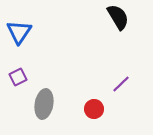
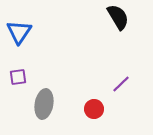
purple square: rotated 18 degrees clockwise
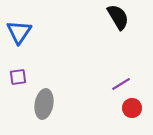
purple line: rotated 12 degrees clockwise
red circle: moved 38 px right, 1 px up
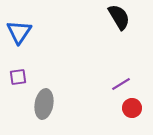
black semicircle: moved 1 px right
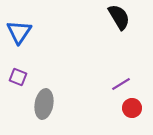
purple square: rotated 30 degrees clockwise
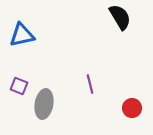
black semicircle: moved 1 px right
blue triangle: moved 3 px right, 3 px down; rotated 44 degrees clockwise
purple square: moved 1 px right, 9 px down
purple line: moved 31 px left; rotated 72 degrees counterclockwise
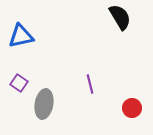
blue triangle: moved 1 px left, 1 px down
purple square: moved 3 px up; rotated 12 degrees clockwise
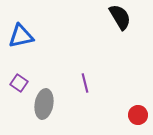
purple line: moved 5 px left, 1 px up
red circle: moved 6 px right, 7 px down
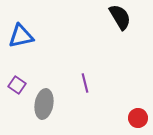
purple square: moved 2 px left, 2 px down
red circle: moved 3 px down
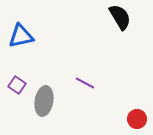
purple line: rotated 48 degrees counterclockwise
gray ellipse: moved 3 px up
red circle: moved 1 px left, 1 px down
